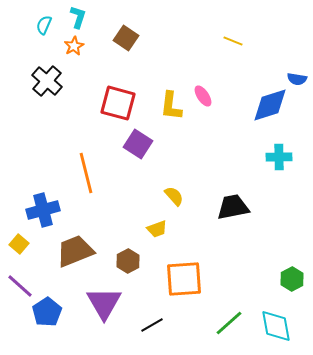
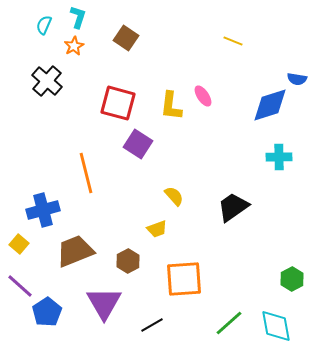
black trapezoid: rotated 24 degrees counterclockwise
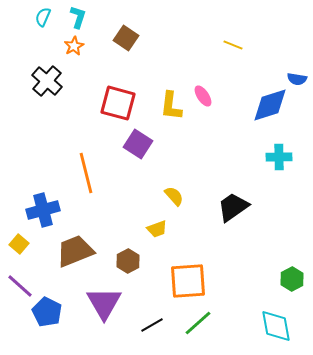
cyan semicircle: moved 1 px left, 8 px up
yellow line: moved 4 px down
orange square: moved 4 px right, 2 px down
blue pentagon: rotated 12 degrees counterclockwise
green line: moved 31 px left
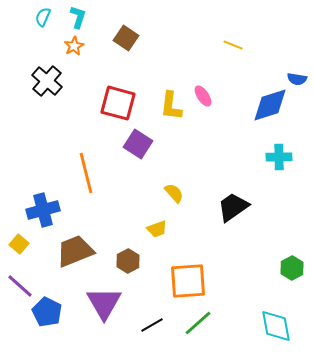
yellow semicircle: moved 3 px up
green hexagon: moved 11 px up
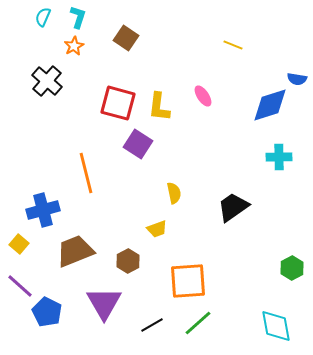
yellow L-shape: moved 12 px left, 1 px down
yellow semicircle: rotated 30 degrees clockwise
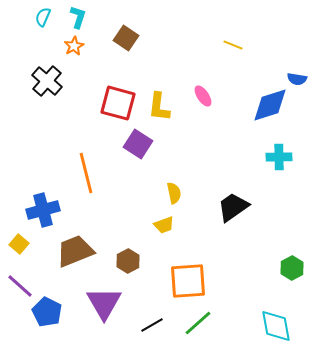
yellow trapezoid: moved 7 px right, 4 px up
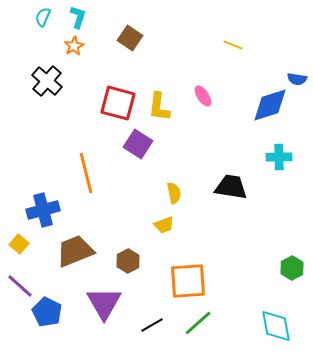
brown square: moved 4 px right
black trapezoid: moved 2 px left, 20 px up; rotated 44 degrees clockwise
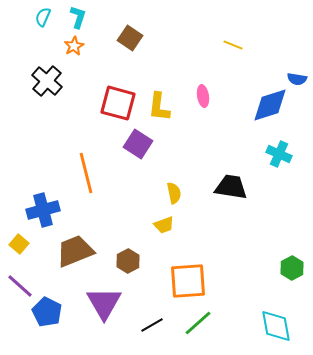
pink ellipse: rotated 25 degrees clockwise
cyan cross: moved 3 px up; rotated 25 degrees clockwise
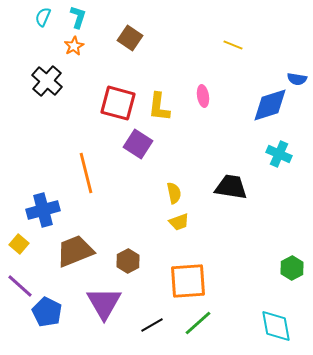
yellow trapezoid: moved 15 px right, 3 px up
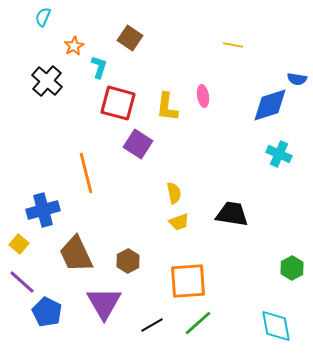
cyan L-shape: moved 21 px right, 50 px down
yellow line: rotated 12 degrees counterclockwise
yellow L-shape: moved 8 px right
black trapezoid: moved 1 px right, 27 px down
brown trapezoid: moved 1 px right, 3 px down; rotated 93 degrees counterclockwise
purple line: moved 2 px right, 4 px up
